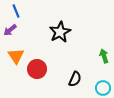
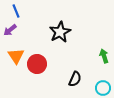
red circle: moved 5 px up
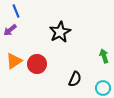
orange triangle: moved 2 px left, 5 px down; rotated 30 degrees clockwise
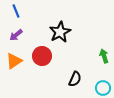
purple arrow: moved 6 px right, 5 px down
red circle: moved 5 px right, 8 px up
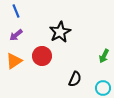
green arrow: rotated 136 degrees counterclockwise
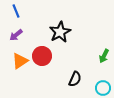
orange triangle: moved 6 px right
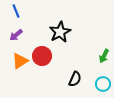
cyan circle: moved 4 px up
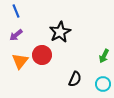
red circle: moved 1 px up
orange triangle: rotated 18 degrees counterclockwise
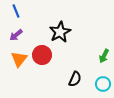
orange triangle: moved 1 px left, 2 px up
